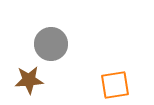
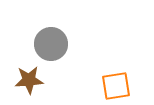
orange square: moved 1 px right, 1 px down
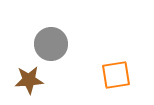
orange square: moved 11 px up
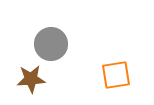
brown star: moved 2 px right, 1 px up
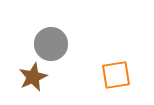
brown star: moved 2 px right, 2 px up; rotated 20 degrees counterclockwise
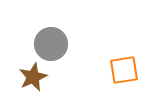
orange square: moved 8 px right, 5 px up
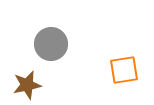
brown star: moved 6 px left, 8 px down; rotated 12 degrees clockwise
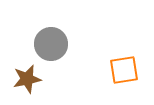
brown star: moved 6 px up
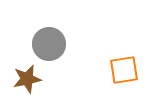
gray circle: moved 2 px left
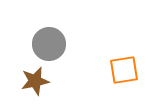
brown star: moved 8 px right, 2 px down
